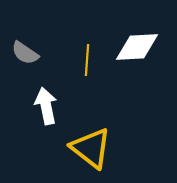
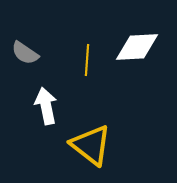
yellow triangle: moved 3 px up
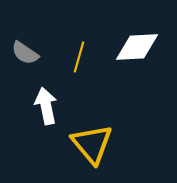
yellow line: moved 8 px left, 3 px up; rotated 12 degrees clockwise
yellow triangle: moved 1 px right, 1 px up; rotated 12 degrees clockwise
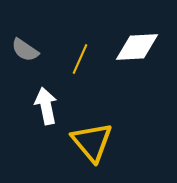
gray semicircle: moved 3 px up
yellow line: moved 1 px right, 2 px down; rotated 8 degrees clockwise
yellow triangle: moved 2 px up
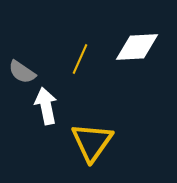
gray semicircle: moved 3 px left, 22 px down
yellow triangle: rotated 15 degrees clockwise
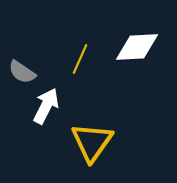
white arrow: rotated 39 degrees clockwise
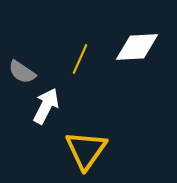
yellow triangle: moved 6 px left, 8 px down
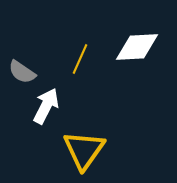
yellow triangle: moved 2 px left
